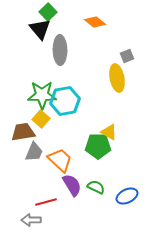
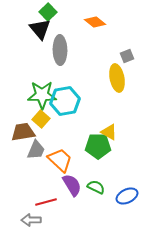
gray trapezoid: moved 2 px right, 2 px up
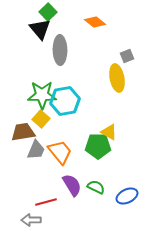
orange trapezoid: moved 8 px up; rotated 8 degrees clockwise
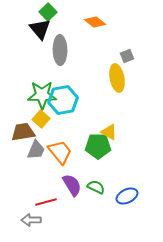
cyan hexagon: moved 2 px left, 1 px up
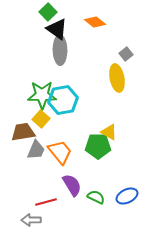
black triangle: moved 17 px right; rotated 15 degrees counterclockwise
gray square: moved 1 px left, 2 px up; rotated 16 degrees counterclockwise
green semicircle: moved 10 px down
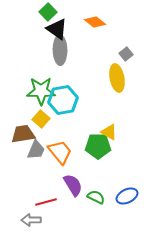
green star: moved 1 px left, 4 px up
brown trapezoid: moved 2 px down
purple semicircle: moved 1 px right
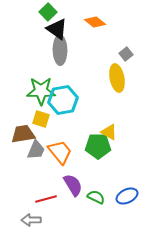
yellow square: rotated 24 degrees counterclockwise
red line: moved 3 px up
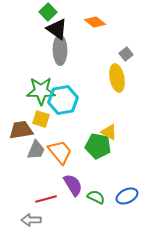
brown trapezoid: moved 2 px left, 4 px up
green pentagon: rotated 10 degrees clockwise
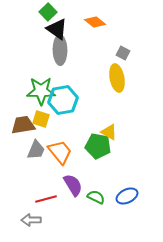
gray square: moved 3 px left, 1 px up; rotated 24 degrees counterclockwise
brown trapezoid: moved 2 px right, 5 px up
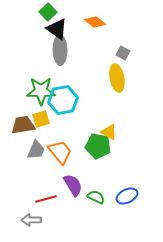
yellow square: rotated 36 degrees counterclockwise
